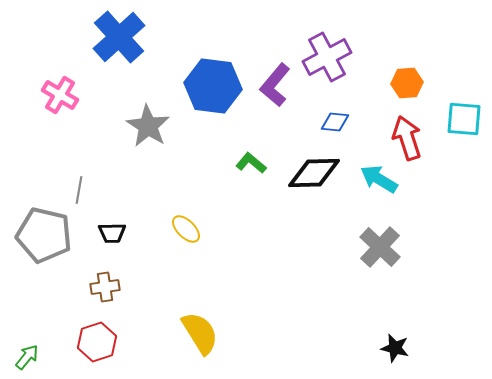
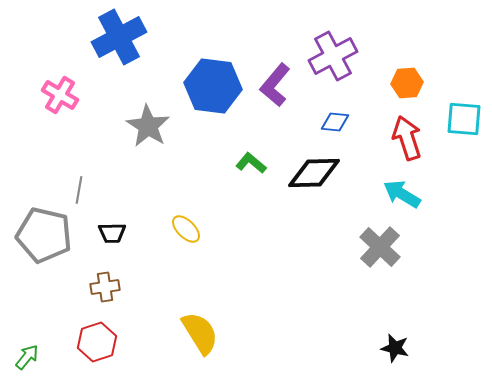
blue cross: rotated 14 degrees clockwise
purple cross: moved 6 px right, 1 px up
cyan arrow: moved 23 px right, 15 px down
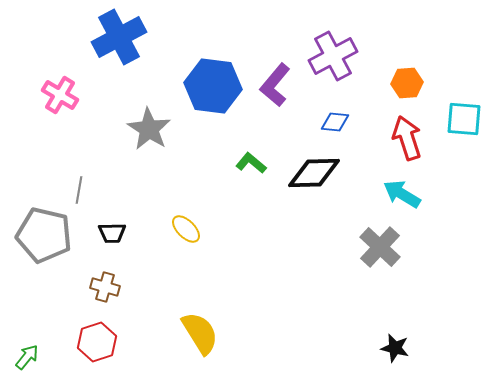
gray star: moved 1 px right, 3 px down
brown cross: rotated 24 degrees clockwise
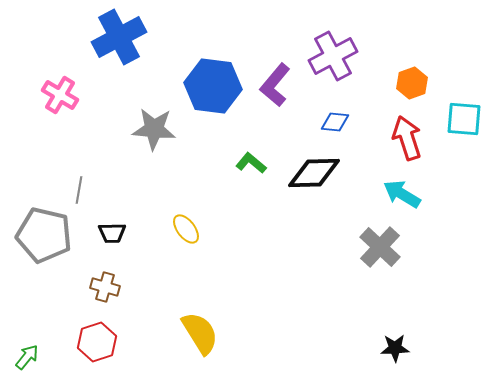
orange hexagon: moved 5 px right; rotated 16 degrees counterclockwise
gray star: moved 5 px right; rotated 27 degrees counterclockwise
yellow ellipse: rotated 8 degrees clockwise
black star: rotated 16 degrees counterclockwise
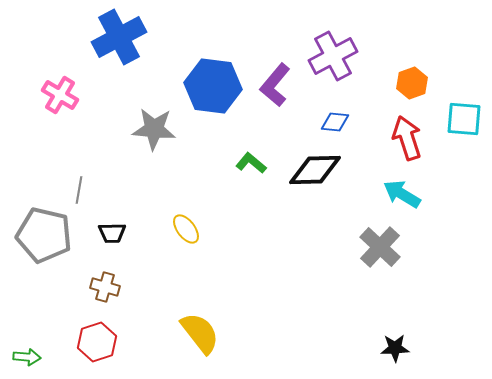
black diamond: moved 1 px right, 3 px up
yellow semicircle: rotated 6 degrees counterclockwise
green arrow: rotated 56 degrees clockwise
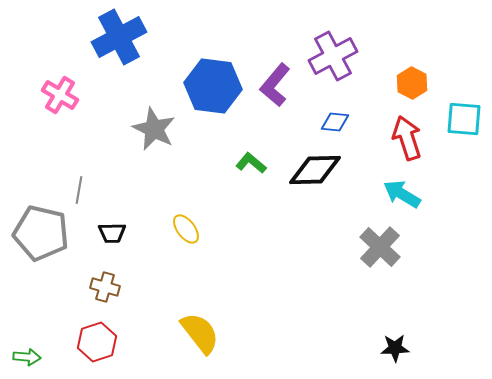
orange hexagon: rotated 12 degrees counterclockwise
gray star: rotated 21 degrees clockwise
gray pentagon: moved 3 px left, 2 px up
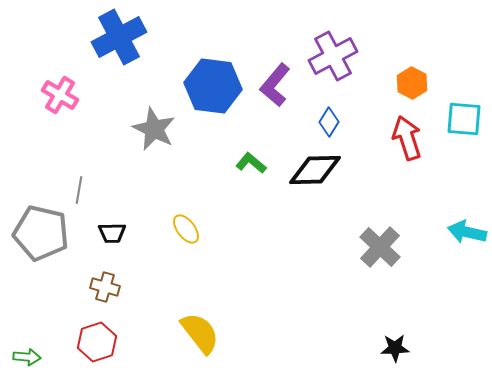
blue diamond: moved 6 px left; rotated 64 degrees counterclockwise
cyan arrow: moved 65 px right, 38 px down; rotated 18 degrees counterclockwise
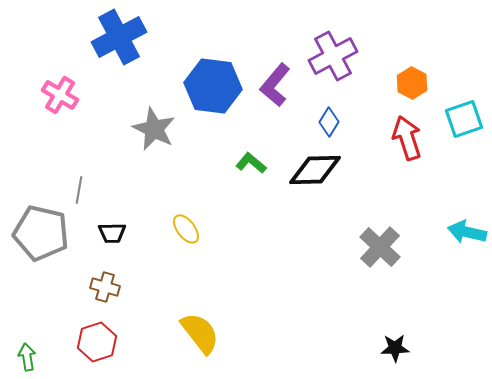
cyan square: rotated 24 degrees counterclockwise
green arrow: rotated 104 degrees counterclockwise
